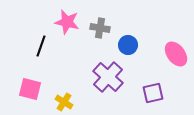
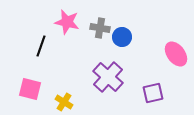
blue circle: moved 6 px left, 8 px up
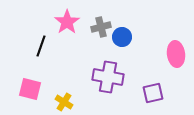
pink star: rotated 25 degrees clockwise
gray cross: moved 1 px right, 1 px up; rotated 24 degrees counterclockwise
pink ellipse: rotated 30 degrees clockwise
purple cross: rotated 32 degrees counterclockwise
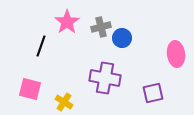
blue circle: moved 1 px down
purple cross: moved 3 px left, 1 px down
